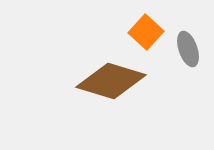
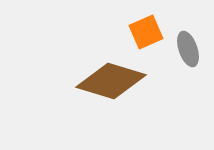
orange square: rotated 24 degrees clockwise
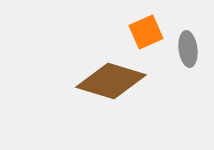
gray ellipse: rotated 12 degrees clockwise
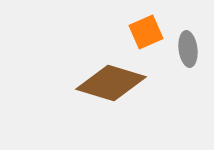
brown diamond: moved 2 px down
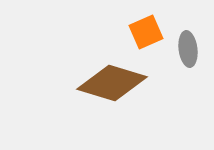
brown diamond: moved 1 px right
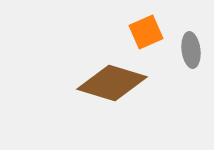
gray ellipse: moved 3 px right, 1 px down
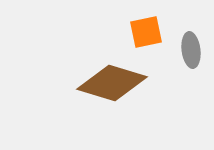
orange square: rotated 12 degrees clockwise
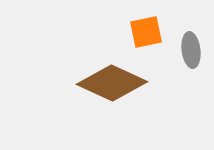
brown diamond: rotated 8 degrees clockwise
